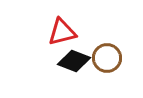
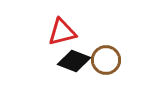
brown circle: moved 1 px left, 2 px down
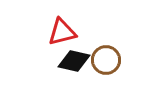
black diamond: rotated 8 degrees counterclockwise
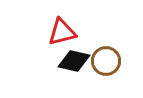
brown circle: moved 1 px down
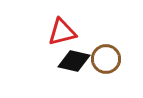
brown circle: moved 2 px up
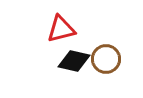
red triangle: moved 1 px left, 3 px up
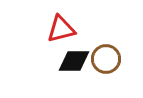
black diamond: rotated 12 degrees counterclockwise
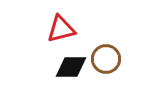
black diamond: moved 3 px left, 6 px down
